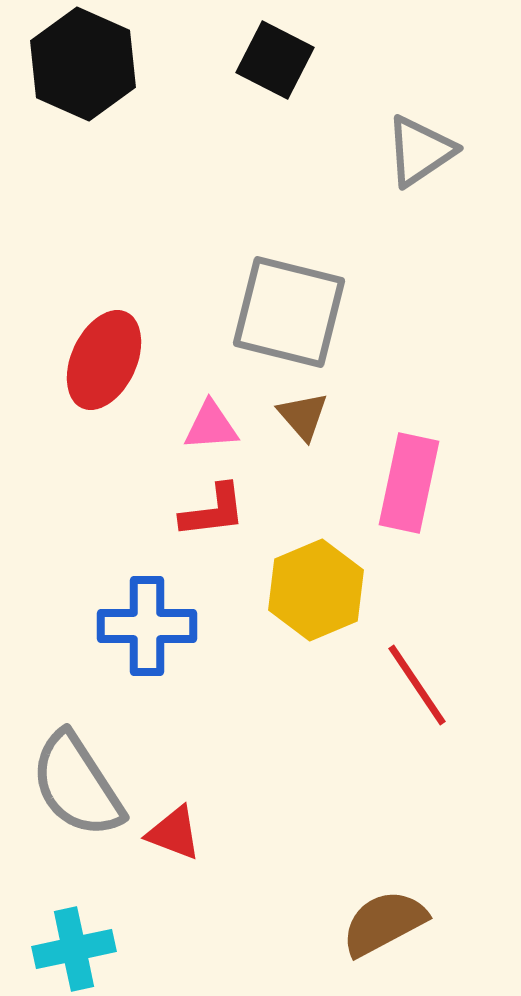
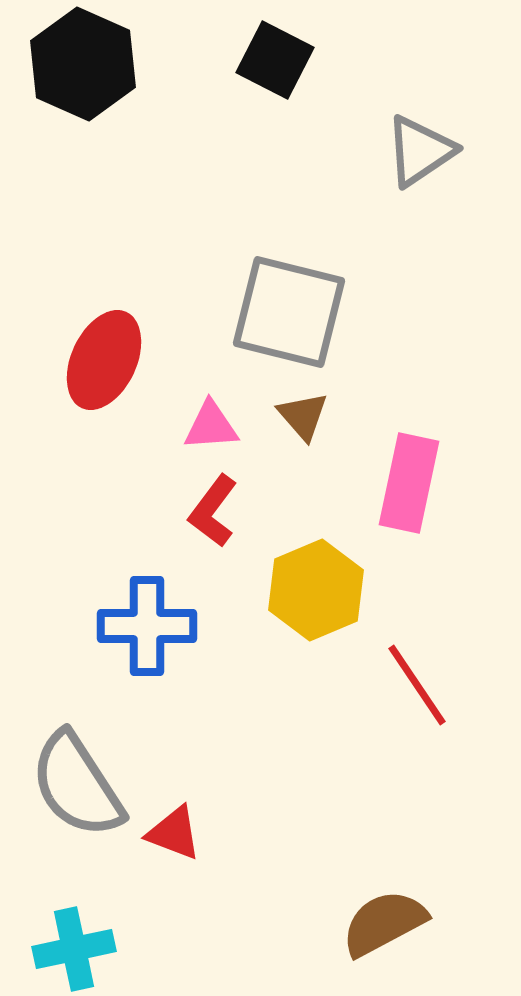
red L-shape: rotated 134 degrees clockwise
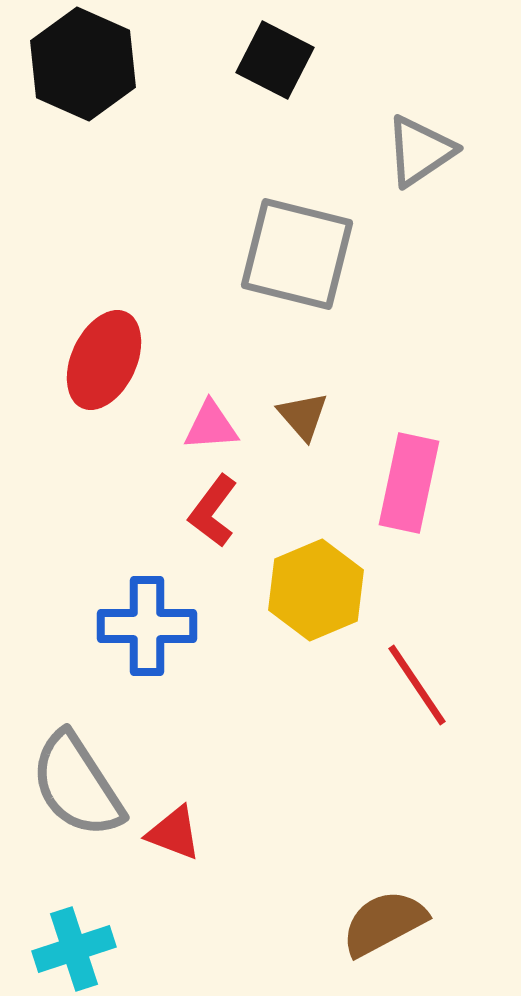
gray square: moved 8 px right, 58 px up
cyan cross: rotated 6 degrees counterclockwise
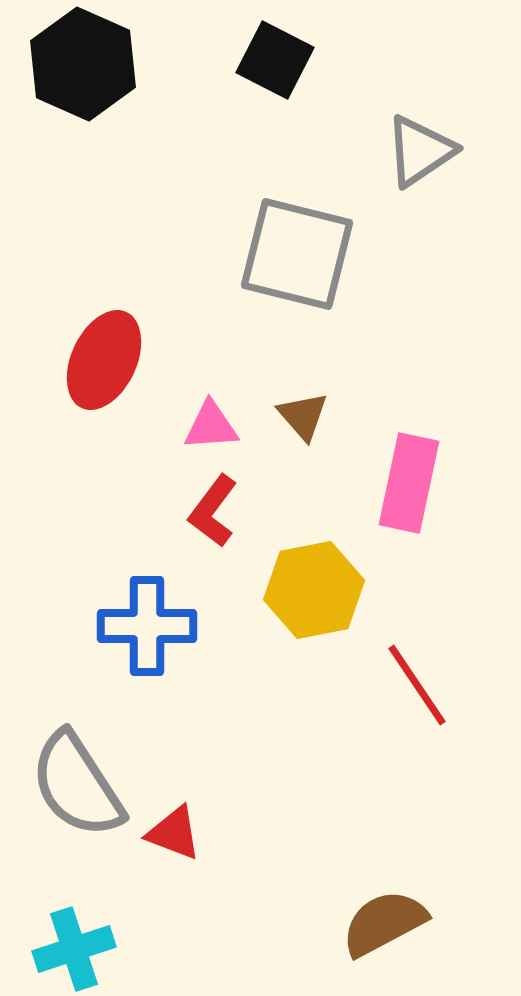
yellow hexagon: moved 2 px left; rotated 12 degrees clockwise
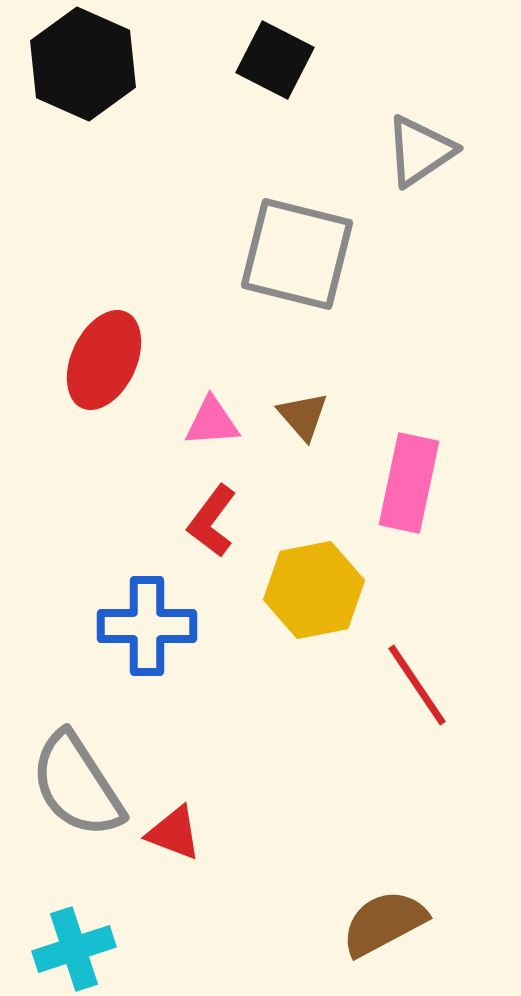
pink triangle: moved 1 px right, 4 px up
red L-shape: moved 1 px left, 10 px down
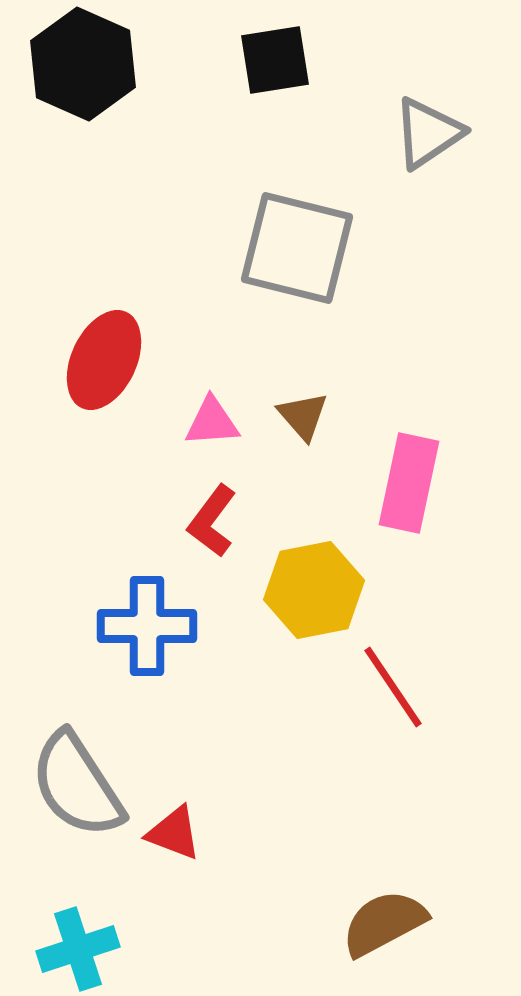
black square: rotated 36 degrees counterclockwise
gray triangle: moved 8 px right, 18 px up
gray square: moved 6 px up
red line: moved 24 px left, 2 px down
cyan cross: moved 4 px right
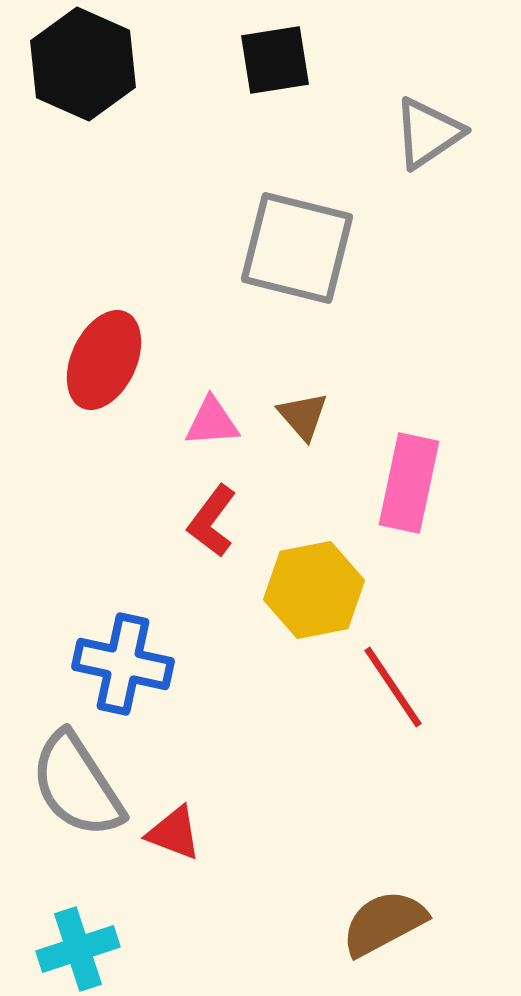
blue cross: moved 24 px left, 38 px down; rotated 12 degrees clockwise
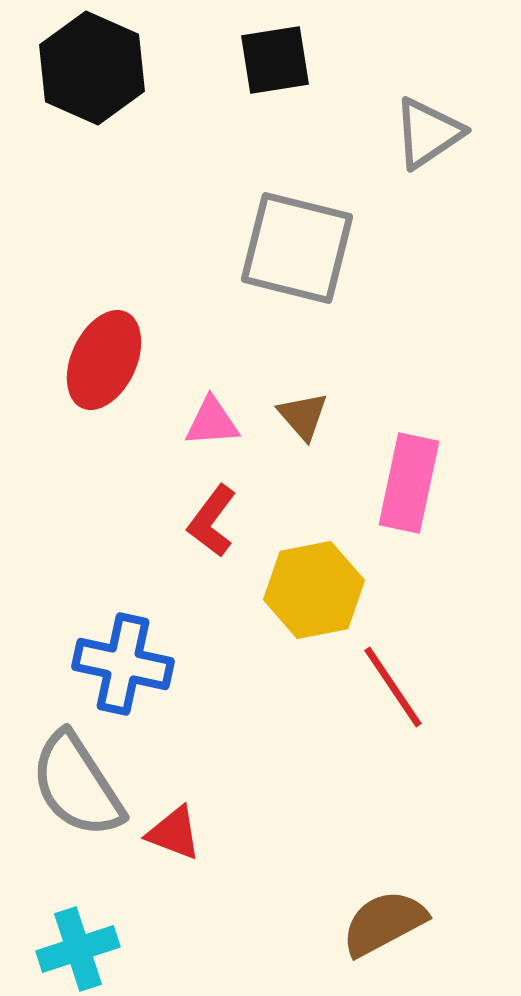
black hexagon: moved 9 px right, 4 px down
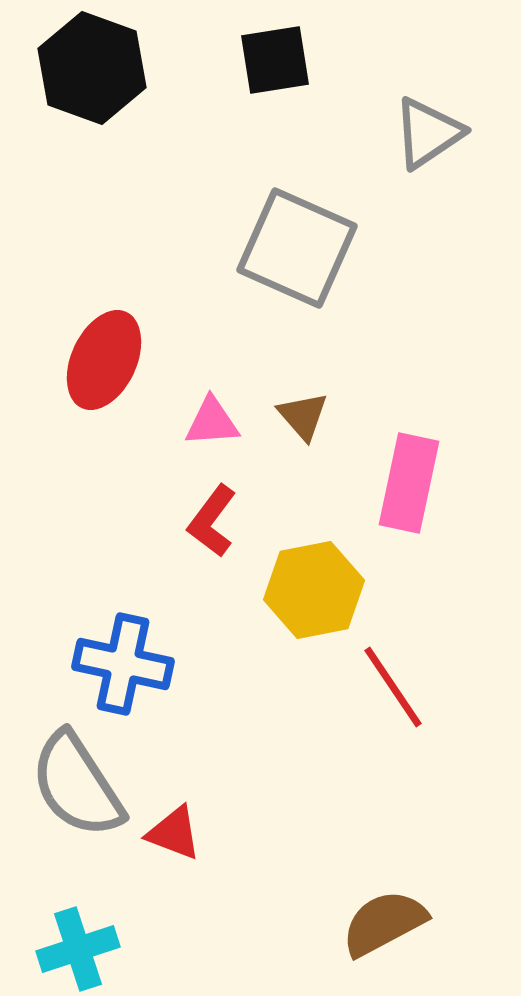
black hexagon: rotated 4 degrees counterclockwise
gray square: rotated 10 degrees clockwise
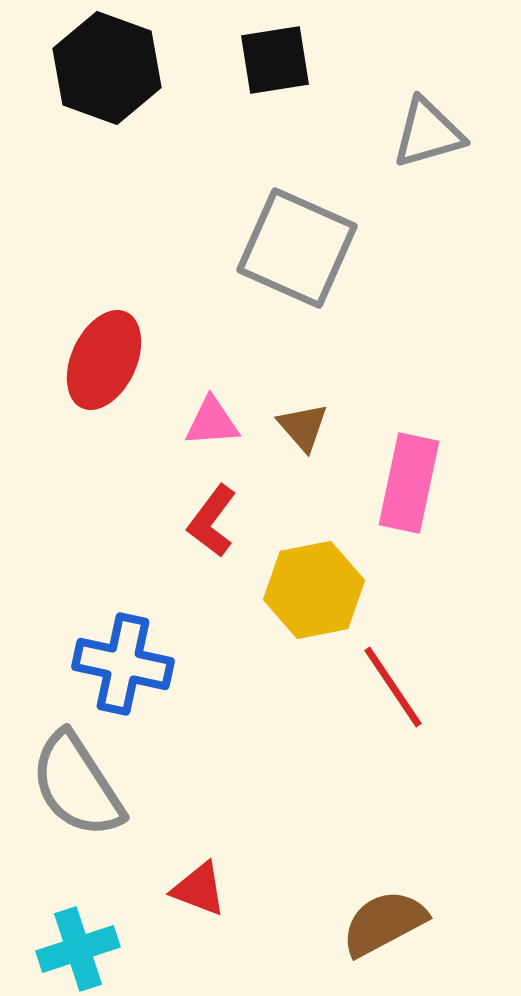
black hexagon: moved 15 px right
gray triangle: rotated 18 degrees clockwise
brown triangle: moved 11 px down
red triangle: moved 25 px right, 56 px down
